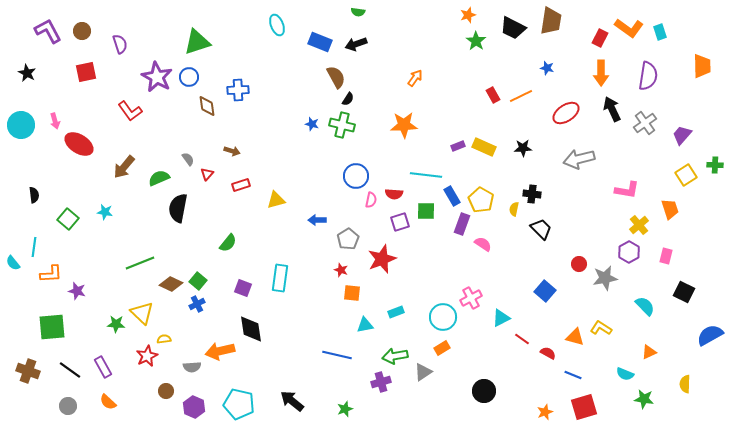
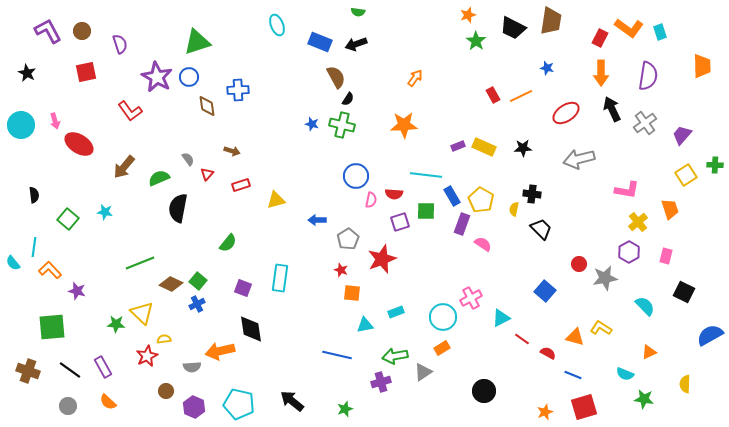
yellow cross at (639, 225): moved 1 px left, 3 px up
orange L-shape at (51, 274): moved 1 px left, 4 px up; rotated 130 degrees counterclockwise
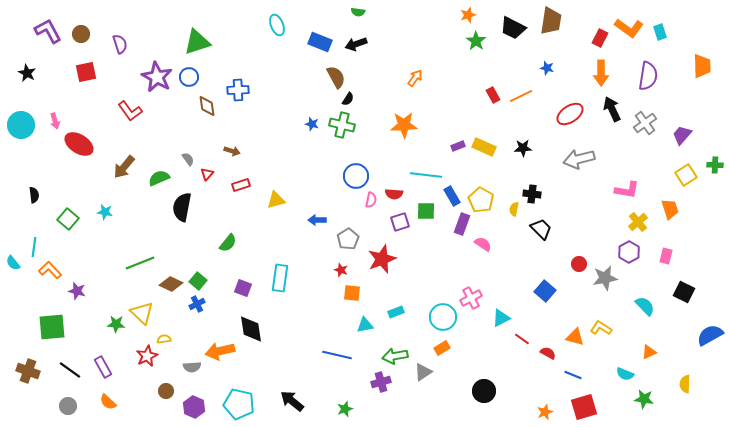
brown circle at (82, 31): moved 1 px left, 3 px down
red ellipse at (566, 113): moved 4 px right, 1 px down
black semicircle at (178, 208): moved 4 px right, 1 px up
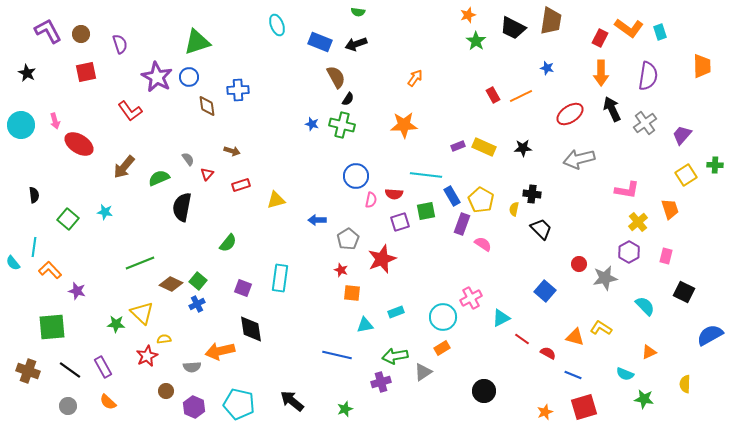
green square at (426, 211): rotated 12 degrees counterclockwise
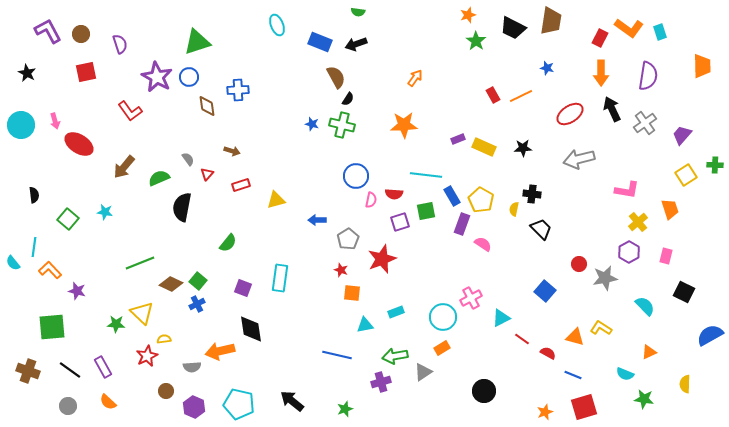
purple rectangle at (458, 146): moved 7 px up
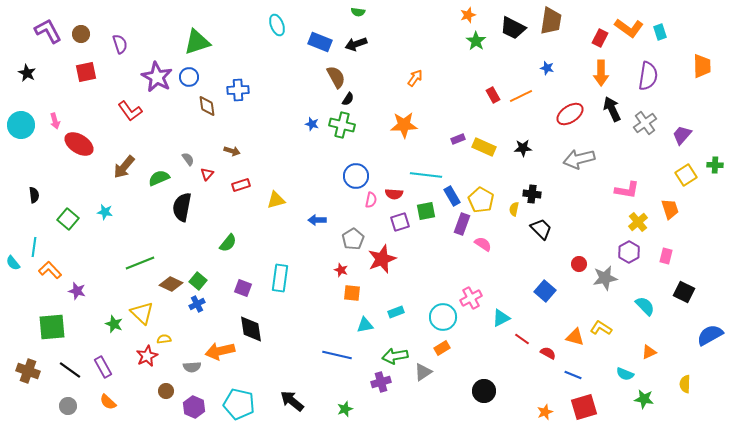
gray pentagon at (348, 239): moved 5 px right
green star at (116, 324): moved 2 px left; rotated 18 degrees clockwise
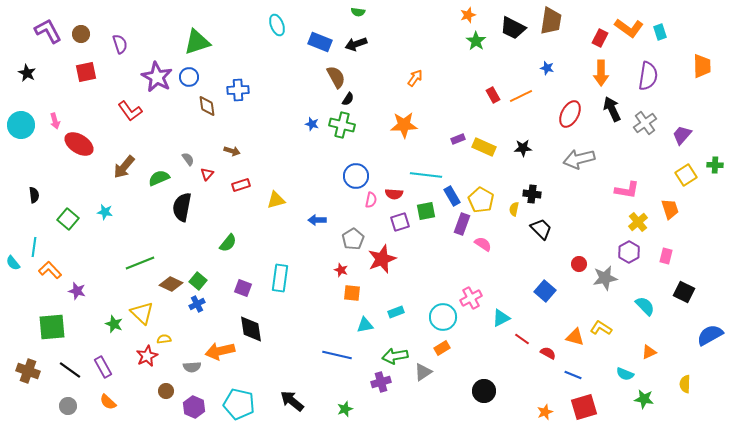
red ellipse at (570, 114): rotated 28 degrees counterclockwise
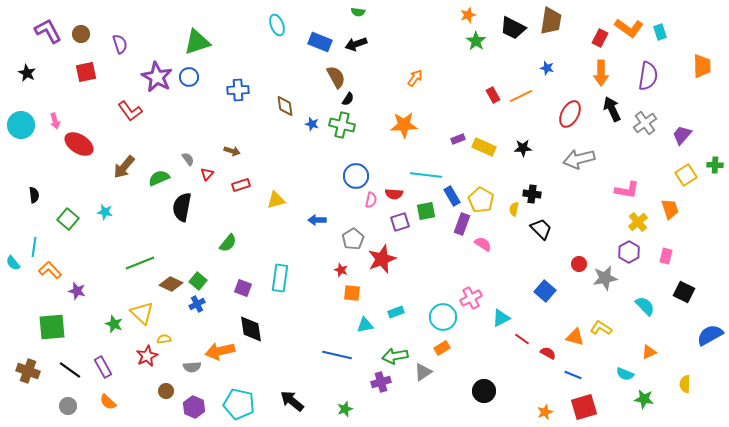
brown diamond at (207, 106): moved 78 px right
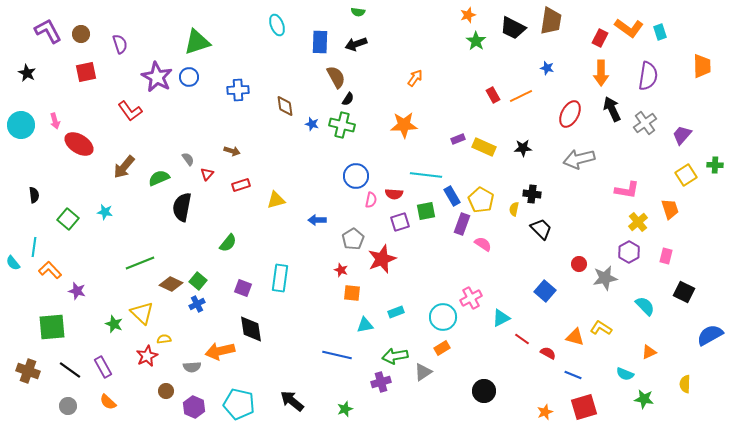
blue rectangle at (320, 42): rotated 70 degrees clockwise
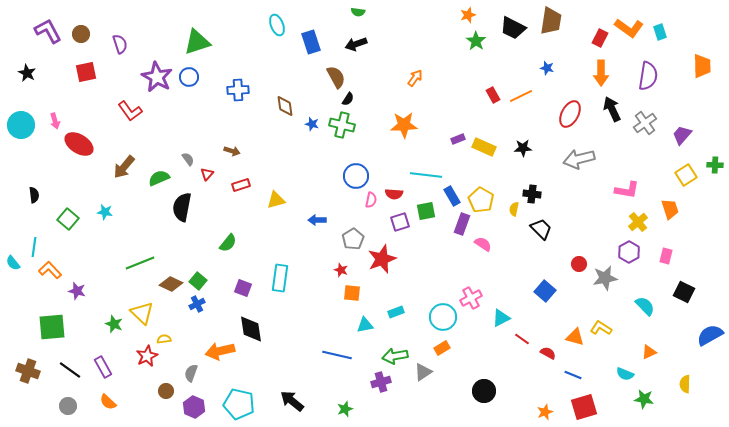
blue rectangle at (320, 42): moved 9 px left; rotated 20 degrees counterclockwise
gray semicircle at (192, 367): moved 1 px left, 6 px down; rotated 114 degrees clockwise
